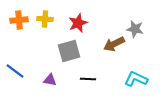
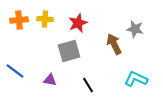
brown arrow: rotated 90 degrees clockwise
black line: moved 6 px down; rotated 56 degrees clockwise
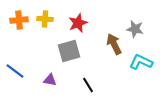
cyan L-shape: moved 5 px right, 17 px up
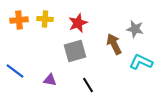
gray square: moved 6 px right
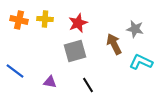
orange cross: rotated 18 degrees clockwise
purple triangle: moved 2 px down
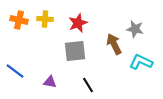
gray square: rotated 10 degrees clockwise
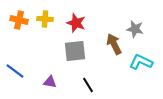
red star: moved 2 px left; rotated 30 degrees counterclockwise
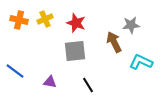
yellow cross: rotated 28 degrees counterclockwise
gray star: moved 4 px left, 4 px up; rotated 18 degrees counterclockwise
brown arrow: moved 2 px up
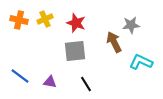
blue line: moved 5 px right, 5 px down
black line: moved 2 px left, 1 px up
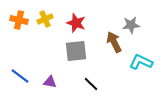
gray square: moved 1 px right
black line: moved 5 px right; rotated 14 degrees counterclockwise
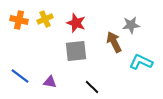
black line: moved 1 px right, 3 px down
